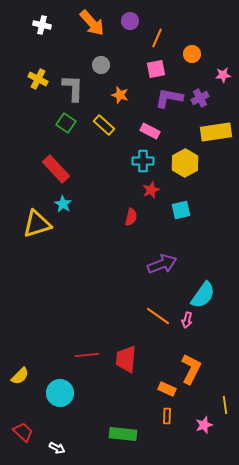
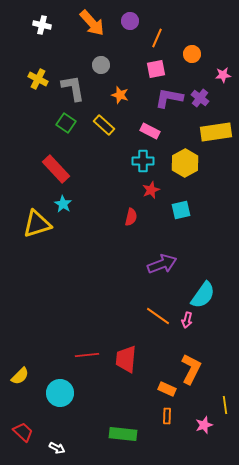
gray L-shape at (73, 88): rotated 12 degrees counterclockwise
purple cross at (200, 98): rotated 24 degrees counterclockwise
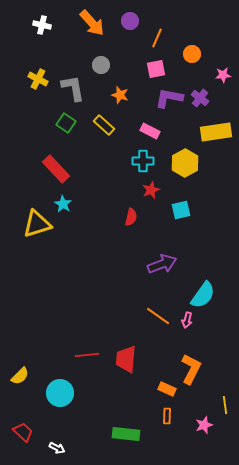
green rectangle at (123, 434): moved 3 px right
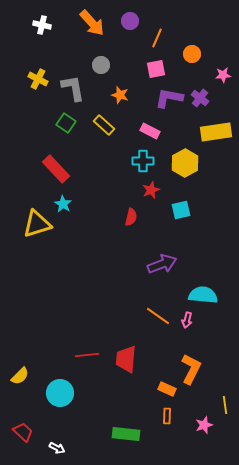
cyan semicircle at (203, 295): rotated 120 degrees counterclockwise
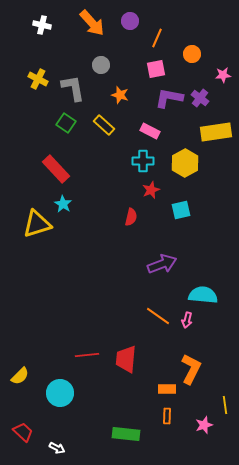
orange rectangle at (167, 389): rotated 24 degrees counterclockwise
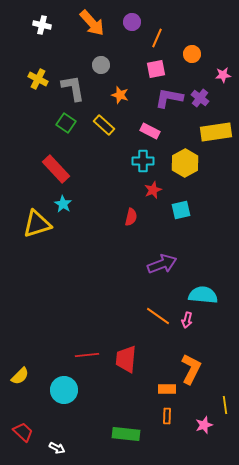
purple circle at (130, 21): moved 2 px right, 1 px down
red star at (151, 190): moved 2 px right
cyan circle at (60, 393): moved 4 px right, 3 px up
